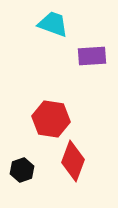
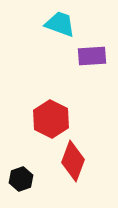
cyan trapezoid: moved 7 px right
red hexagon: rotated 18 degrees clockwise
black hexagon: moved 1 px left, 9 px down
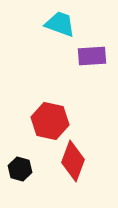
red hexagon: moved 1 px left, 2 px down; rotated 15 degrees counterclockwise
black hexagon: moved 1 px left, 10 px up; rotated 25 degrees counterclockwise
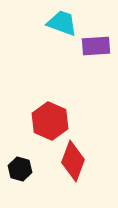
cyan trapezoid: moved 2 px right, 1 px up
purple rectangle: moved 4 px right, 10 px up
red hexagon: rotated 12 degrees clockwise
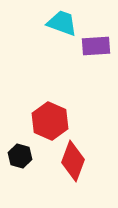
black hexagon: moved 13 px up
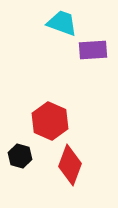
purple rectangle: moved 3 px left, 4 px down
red diamond: moved 3 px left, 4 px down
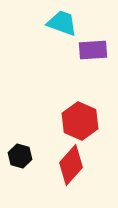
red hexagon: moved 30 px right
red diamond: moved 1 px right; rotated 21 degrees clockwise
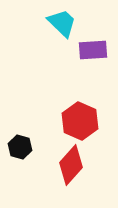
cyan trapezoid: rotated 24 degrees clockwise
black hexagon: moved 9 px up
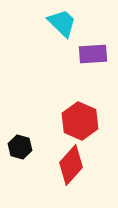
purple rectangle: moved 4 px down
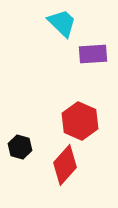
red diamond: moved 6 px left
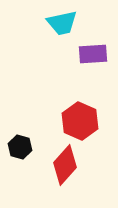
cyan trapezoid: rotated 124 degrees clockwise
